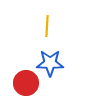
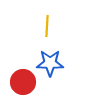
red circle: moved 3 px left, 1 px up
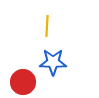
blue star: moved 3 px right, 1 px up
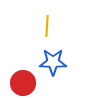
red circle: moved 1 px down
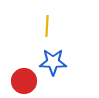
red circle: moved 1 px right, 2 px up
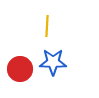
red circle: moved 4 px left, 12 px up
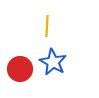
blue star: rotated 28 degrees clockwise
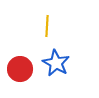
blue star: moved 3 px right, 1 px down
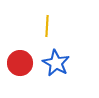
red circle: moved 6 px up
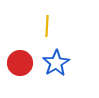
blue star: rotated 12 degrees clockwise
